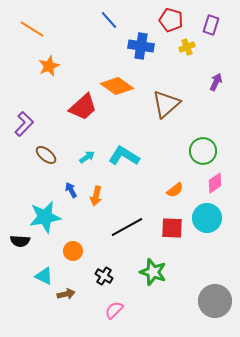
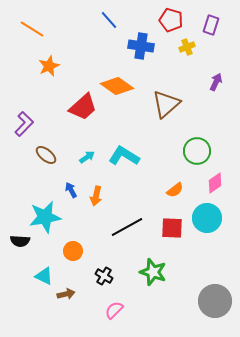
green circle: moved 6 px left
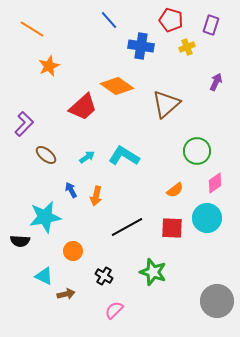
gray circle: moved 2 px right
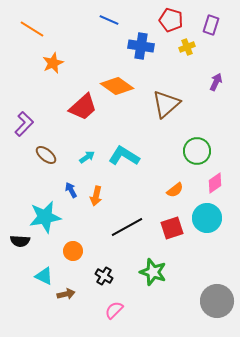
blue line: rotated 24 degrees counterclockwise
orange star: moved 4 px right, 3 px up
red square: rotated 20 degrees counterclockwise
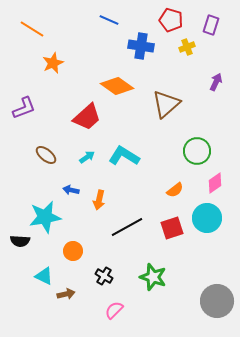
red trapezoid: moved 4 px right, 10 px down
purple L-shape: moved 16 px up; rotated 25 degrees clockwise
blue arrow: rotated 49 degrees counterclockwise
orange arrow: moved 3 px right, 4 px down
green star: moved 5 px down
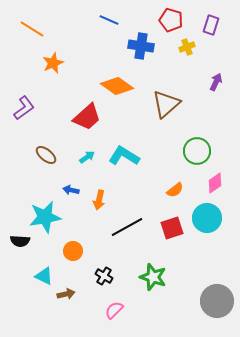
purple L-shape: rotated 15 degrees counterclockwise
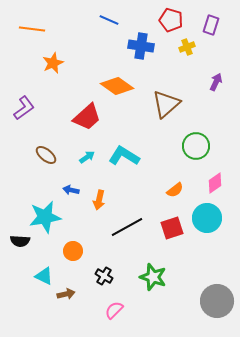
orange line: rotated 25 degrees counterclockwise
green circle: moved 1 px left, 5 px up
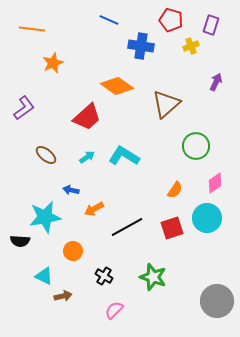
yellow cross: moved 4 px right, 1 px up
orange semicircle: rotated 18 degrees counterclockwise
orange arrow: moved 5 px left, 9 px down; rotated 48 degrees clockwise
brown arrow: moved 3 px left, 2 px down
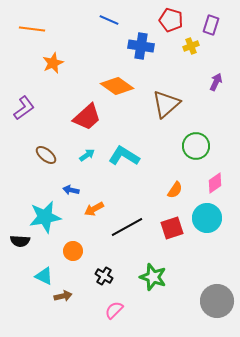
cyan arrow: moved 2 px up
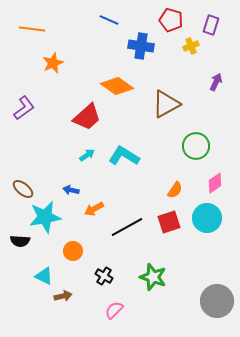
brown triangle: rotated 12 degrees clockwise
brown ellipse: moved 23 px left, 34 px down
red square: moved 3 px left, 6 px up
